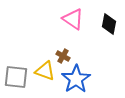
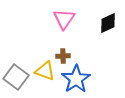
pink triangle: moved 9 px left; rotated 30 degrees clockwise
black diamond: moved 1 px left, 1 px up; rotated 55 degrees clockwise
brown cross: rotated 32 degrees counterclockwise
gray square: rotated 30 degrees clockwise
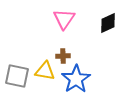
yellow triangle: rotated 10 degrees counterclockwise
gray square: moved 1 px right, 1 px up; rotated 25 degrees counterclockwise
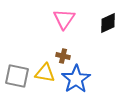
brown cross: rotated 16 degrees clockwise
yellow triangle: moved 2 px down
